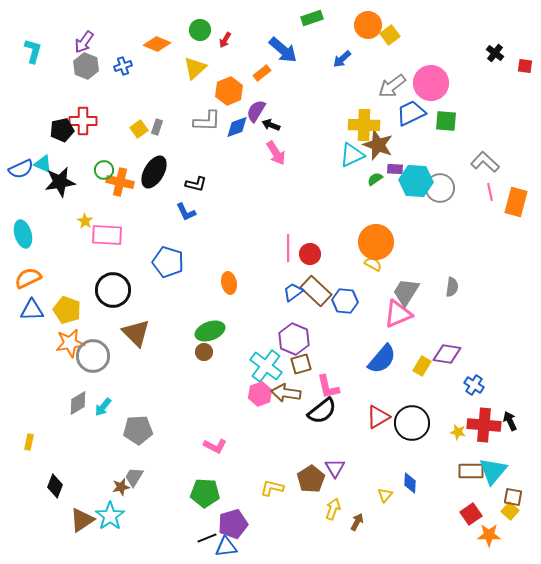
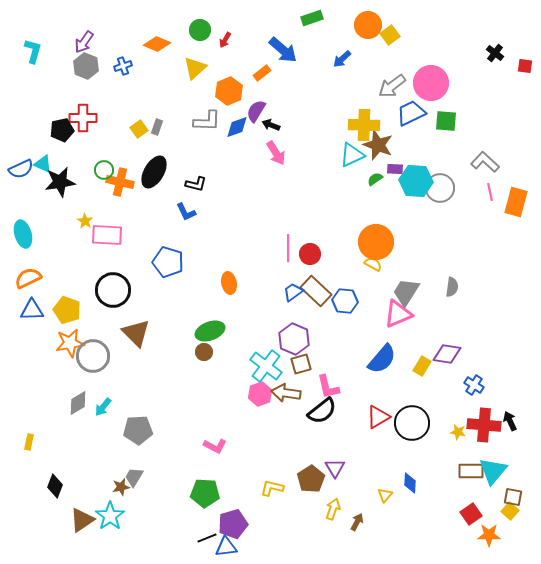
red cross at (83, 121): moved 3 px up
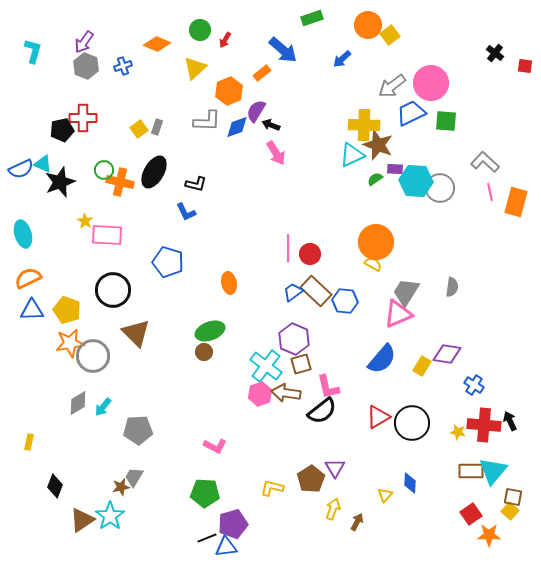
black star at (60, 182): rotated 12 degrees counterclockwise
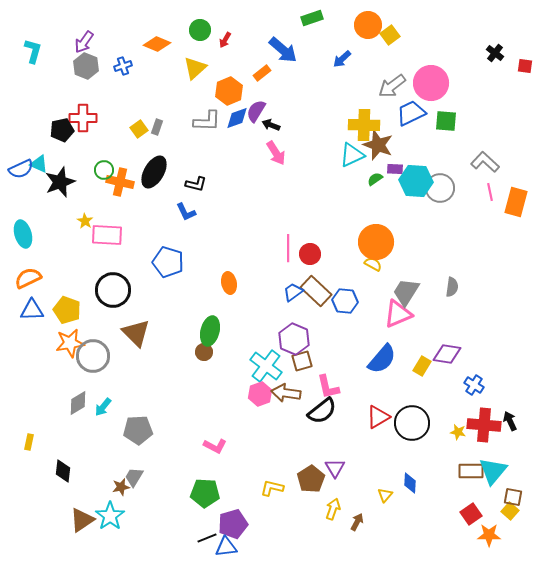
blue diamond at (237, 127): moved 9 px up
cyan triangle at (43, 164): moved 4 px left
green ellipse at (210, 331): rotated 56 degrees counterclockwise
brown square at (301, 364): moved 1 px right, 3 px up
black diamond at (55, 486): moved 8 px right, 15 px up; rotated 15 degrees counterclockwise
